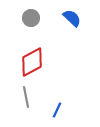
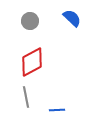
gray circle: moved 1 px left, 3 px down
blue line: rotated 63 degrees clockwise
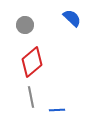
gray circle: moved 5 px left, 4 px down
red diamond: rotated 12 degrees counterclockwise
gray line: moved 5 px right
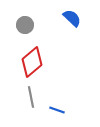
blue line: rotated 21 degrees clockwise
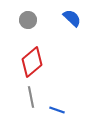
gray circle: moved 3 px right, 5 px up
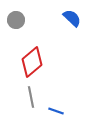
gray circle: moved 12 px left
blue line: moved 1 px left, 1 px down
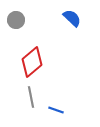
blue line: moved 1 px up
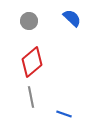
gray circle: moved 13 px right, 1 px down
blue line: moved 8 px right, 4 px down
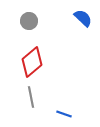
blue semicircle: moved 11 px right
